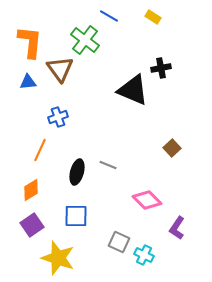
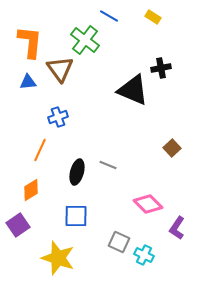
pink diamond: moved 1 px right, 4 px down
purple square: moved 14 px left
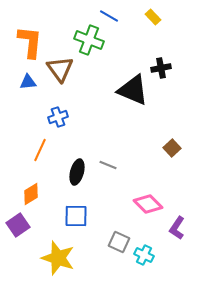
yellow rectangle: rotated 14 degrees clockwise
green cross: moved 4 px right; rotated 16 degrees counterclockwise
orange diamond: moved 4 px down
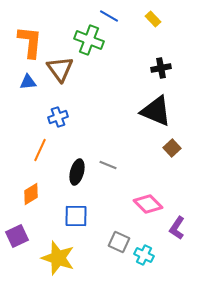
yellow rectangle: moved 2 px down
black triangle: moved 23 px right, 21 px down
purple square: moved 1 px left, 11 px down; rotated 10 degrees clockwise
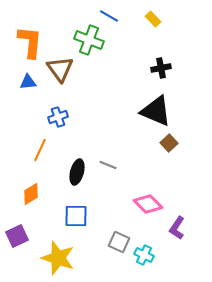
brown square: moved 3 px left, 5 px up
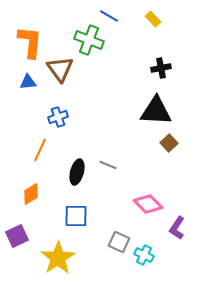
black triangle: rotated 20 degrees counterclockwise
yellow star: rotated 20 degrees clockwise
